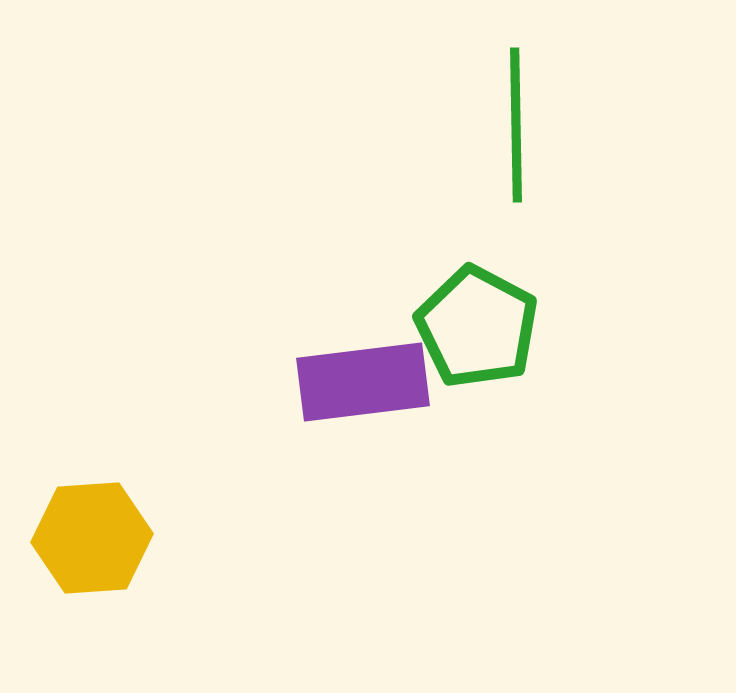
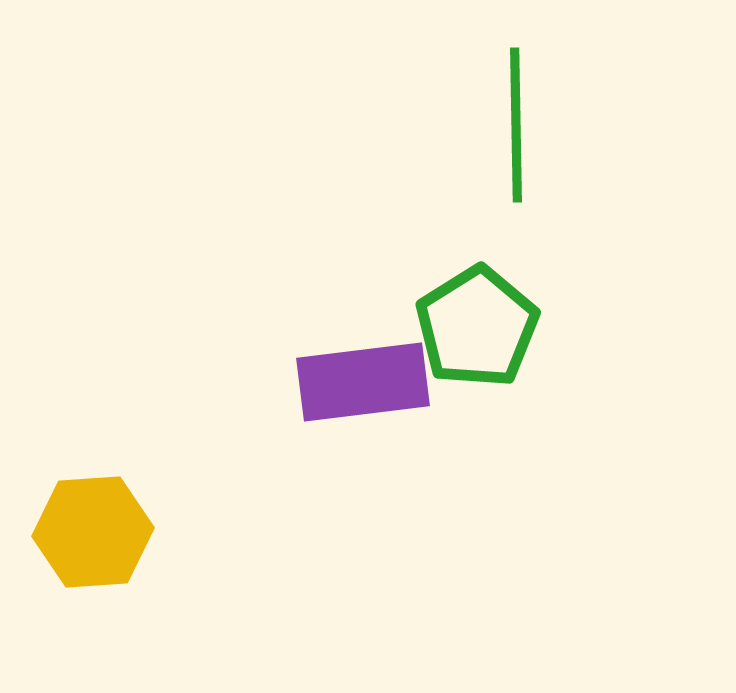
green pentagon: rotated 12 degrees clockwise
yellow hexagon: moved 1 px right, 6 px up
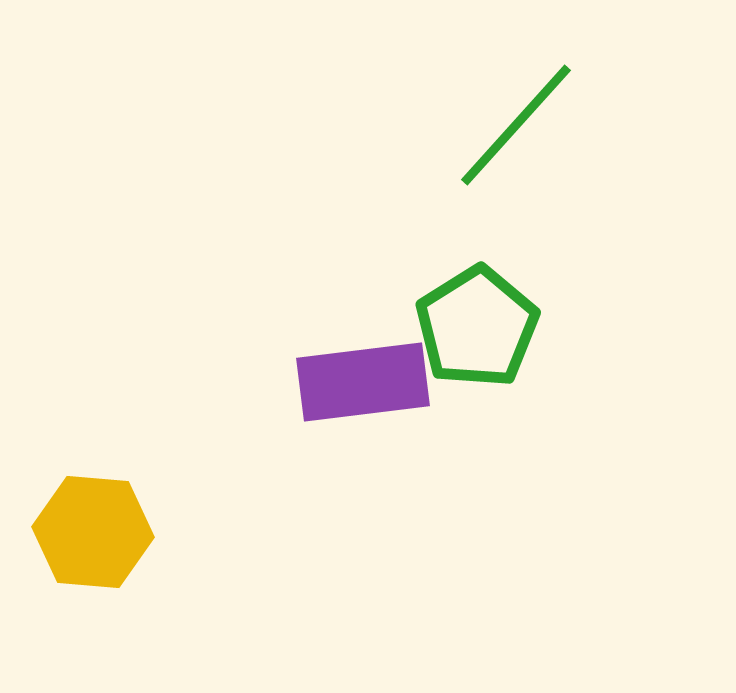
green line: rotated 43 degrees clockwise
yellow hexagon: rotated 9 degrees clockwise
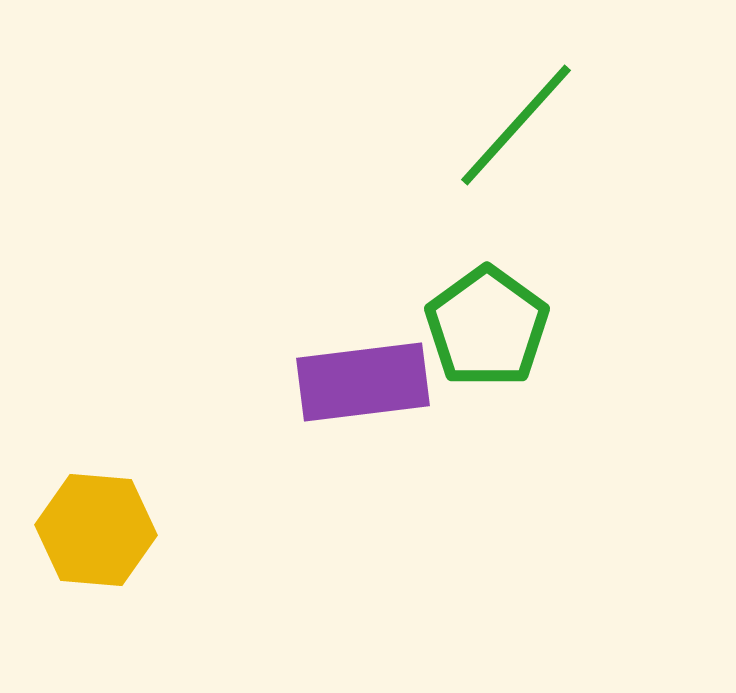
green pentagon: moved 10 px right; rotated 4 degrees counterclockwise
yellow hexagon: moved 3 px right, 2 px up
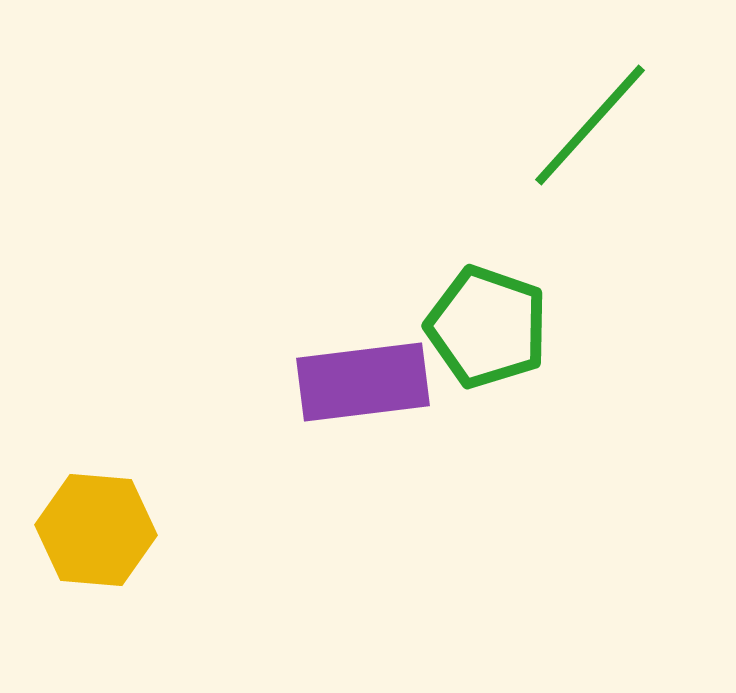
green line: moved 74 px right
green pentagon: rotated 17 degrees counterclockwise
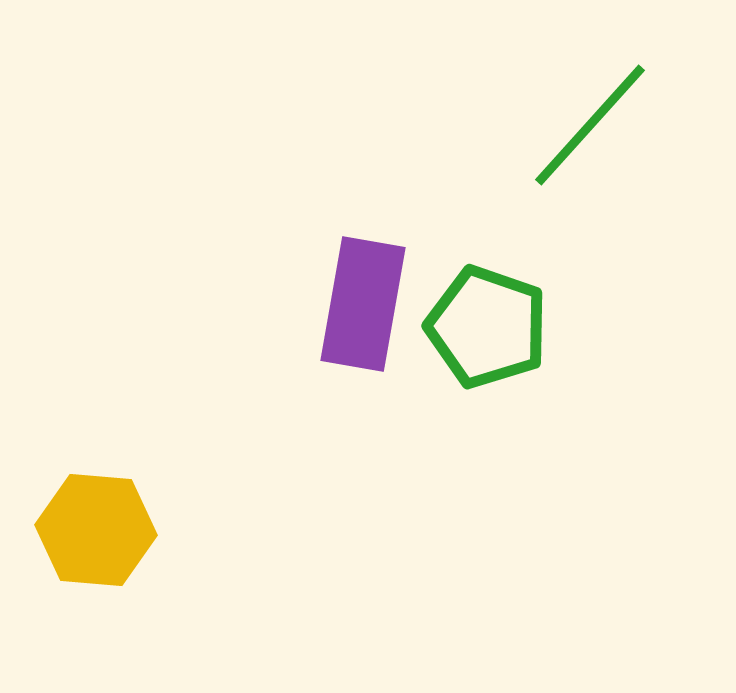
purple rectangle: moved 78 px up; rotated 73 degrees counterclockwise
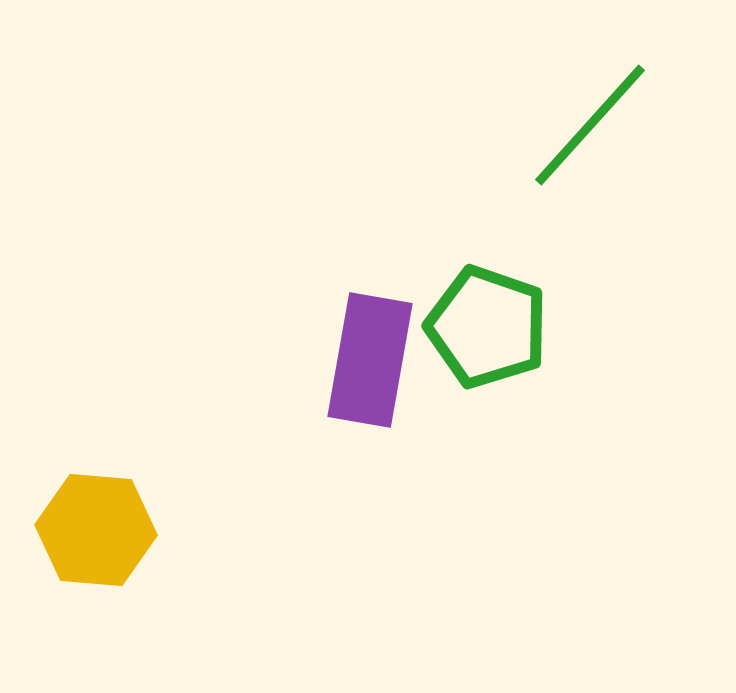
purple rectangle: moved 7 px right, 56 px down
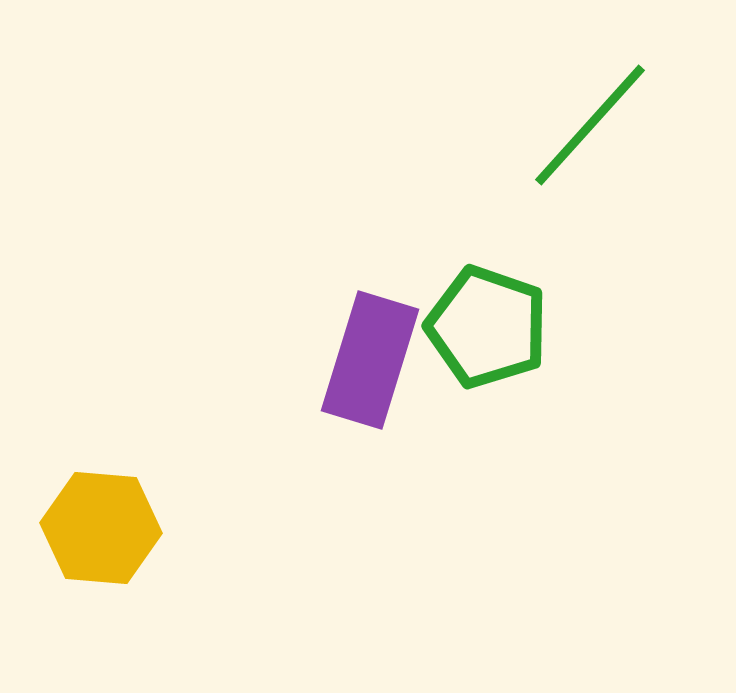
purple rectangle: rotated 7 degrees clockwise
yellow hexagon: moved 5 px right, 2 px up
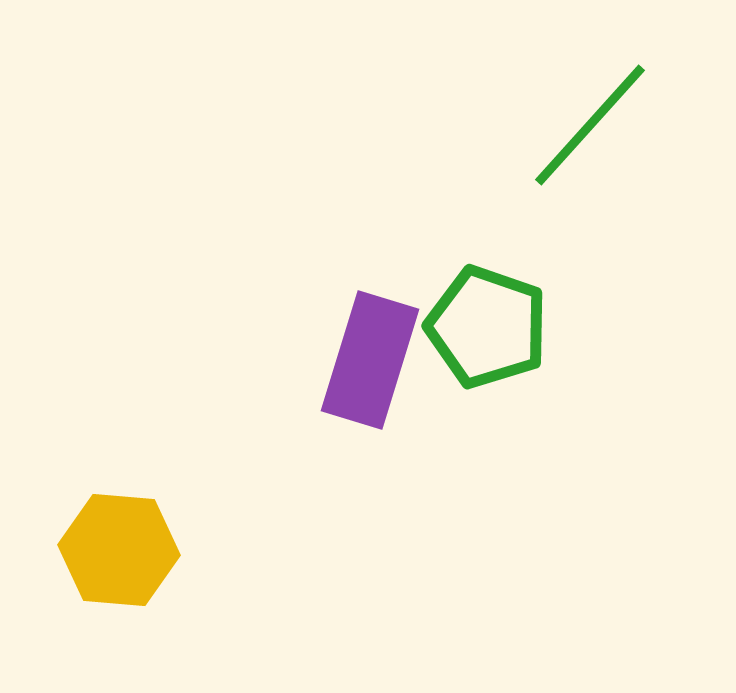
yellow hexagon: moved 18 px right, 22 px down
